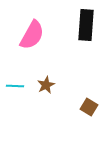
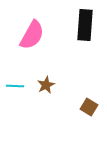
black rectangle: moved 1 px left
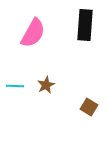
pink semicircle: moved 1 px right, 2 px up
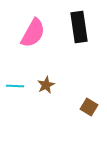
black rectangle: moved 6 px left, 2 px down; rotated 12 degrees counterclockwise
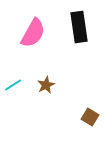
cyan line: moved 2 px left, 1 px up; rotated 36 degrees counterclockwise
brown square: moved 1 px right, 10 px down
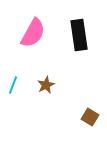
black rectangle: moved 8 px down
cyan line: rotated 36 degrees counterclockwise
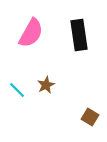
pink semicircle: moved 2 px left
cyan line: moved 4 px right, 5 px down; rotated 66 degrees counterclockwise
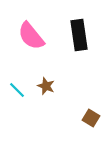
pink semicircle: moved 3 px down; rotated 112 degrees clockwise
brown star: moved 1 px down; rotated 24 degrees counterclockwise
brown square: moved 1 px right, 1 px down
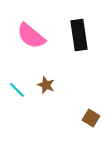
pink semicircle: rotated 12 degrees counterclockwise
brown star: moved 1 px up
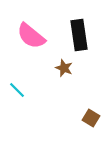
brown star: moved 18 px right, 17 px up
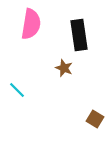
pink semicircle: moved 12 px up; rotated 120 degrees counterclockwise
brown square: moved 4 px right, 1 px down
